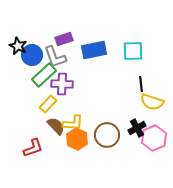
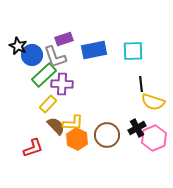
yellow semicircle: moved 1 px right
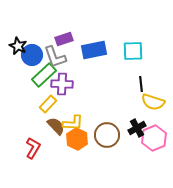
red L-shape: rotated 40 degrees counterclockwise
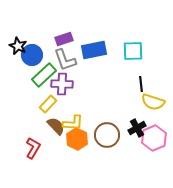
gray L-shape: moved 10 px right, 3 px down
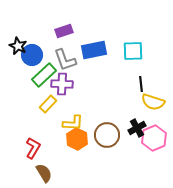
purple rectangle: moved 8 px up
brown semicircle: moved 12 px left, 47 px down; rotated 12 degrees clockwise
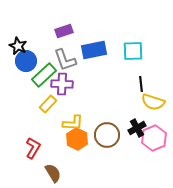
blue circle: moved 6 px left, 6 px down
brown semicircle: moved 9 px right
